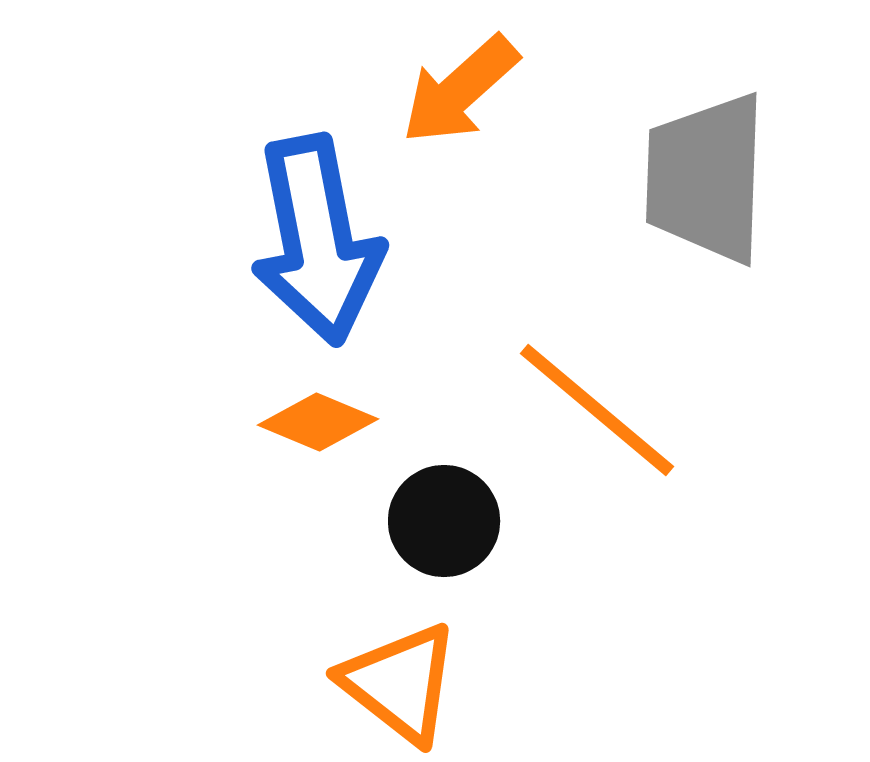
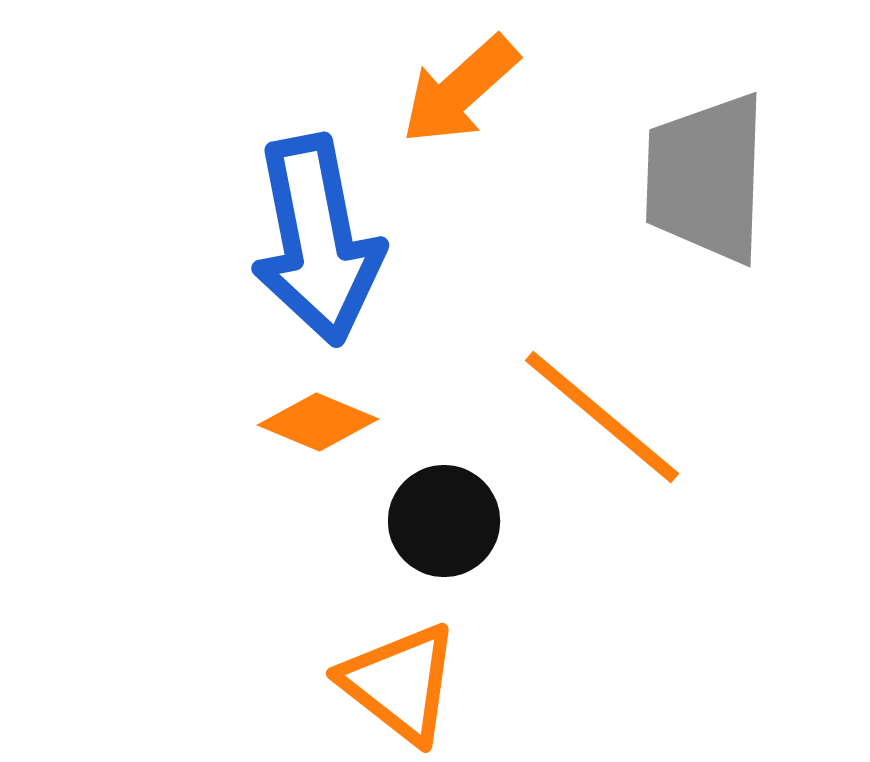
orange line: moved 5 px right, 7 px down
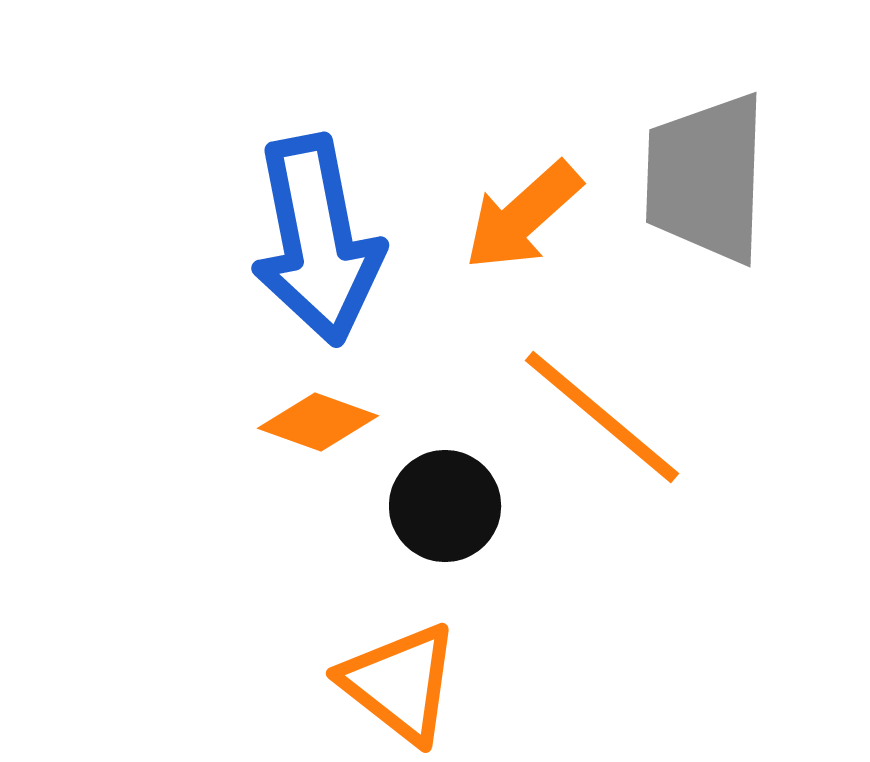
orange arrow: moved 63 px right, 126 px down
orange diamond: rotated 3 degrees counterclockwise
black circle: moved 1 px right, 15 px up
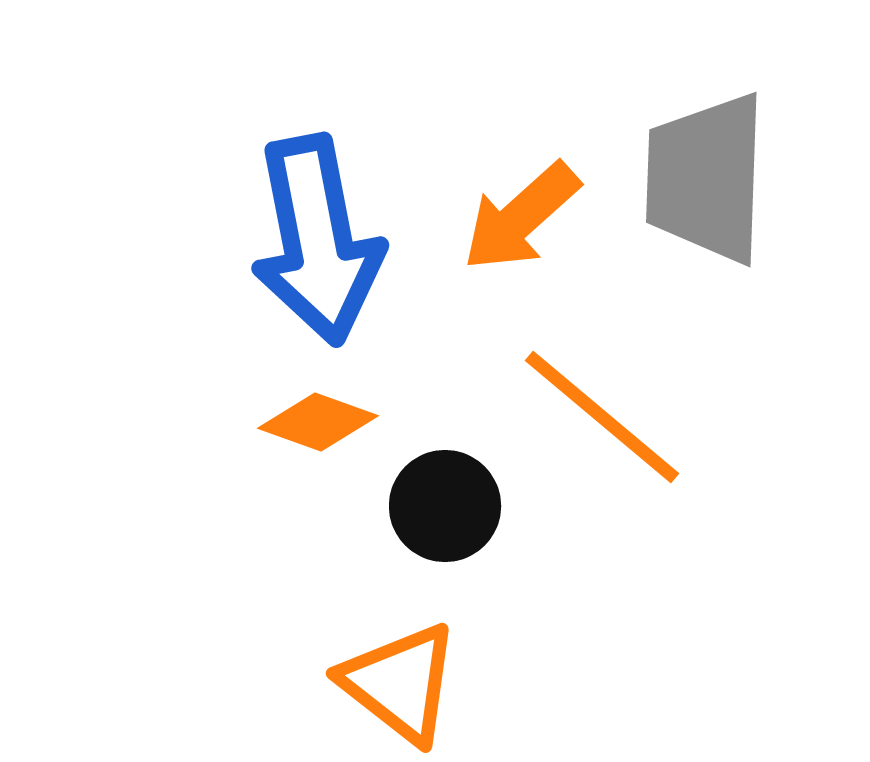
orange arrow: moved 2 px left, 1 px down
